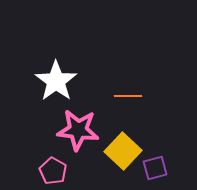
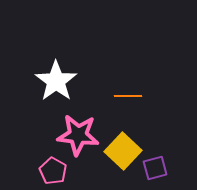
pink star: moved 5 px down
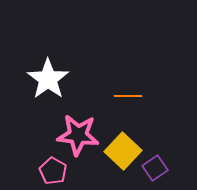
white star: moved 8 px left, 2 px up
purple square: rotated 20 degrees counterclockwise
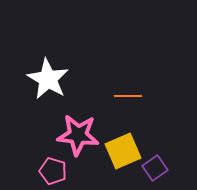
white star: rotated 6 degrees counterclockwise
yellow square: rotated 24 degrees clockwise
pink pentagon: rotated 12 degrees counterclockwise
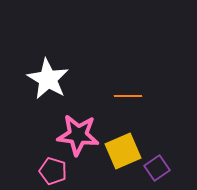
purple square: moved 2 px right
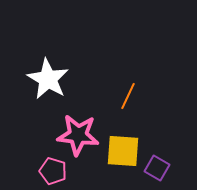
orange line: rotated 64 degrees counterclockwise
yellow square: rotated 27 degrees clockwise
purple square: rotated 25 degrees counterclockwise
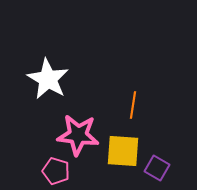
orange line: moved 5 px right, 9 px down; rotated 16 degrees counterclockwise
pink pentagon: moved 3 px right
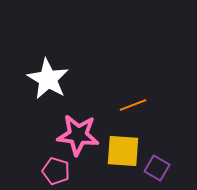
orange line: rotated 60 degrees clockwise
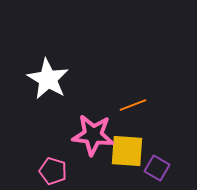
pink star: moved 15 px right
yellow square: moved 4 px right
pink pentagon: moved 3 px left
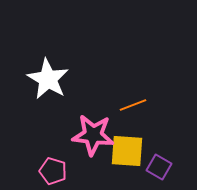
purple square: moved 2 px right, 1 px up
